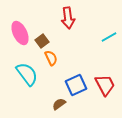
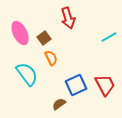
red arrow: rotated 10 degrees counterclockwise
brown square: moved 2 px right, 3 px up
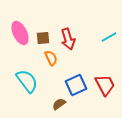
red arrow: moved 21 px down
brown square: moved 1 px left; rotated 32 degrees clockwise
cyan semicircle: moved 7 px down
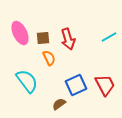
orange semicircle: moved 2 px left
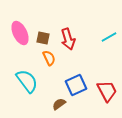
brown square: rotated 16 degrees clockwise
red trapezoid: moved 2 px right, 6 px down
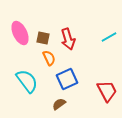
blue square: moved 9 px left, 6 px up
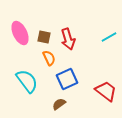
brown square: moved 1 px right, 1 px up
red trapezoid: moved 1 px left; rotated 25 degrees counterclockwise
